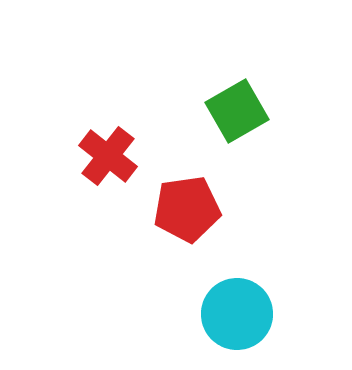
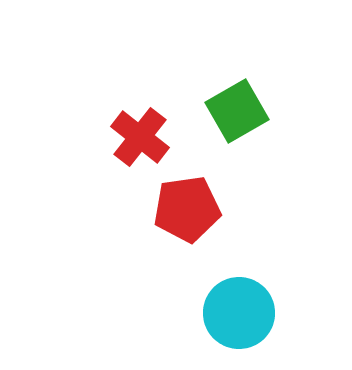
red cross: moved 32 px right, 19 px up
cyan circle: moved 2 px right, 1 px up
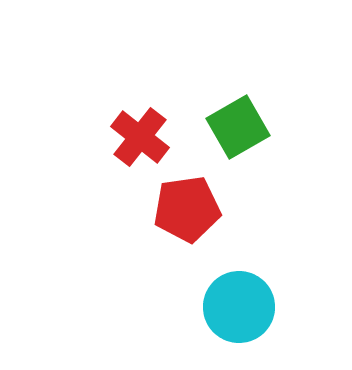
green square: moved 1 px right, 16 px down
cyan circle: moved 6 px up
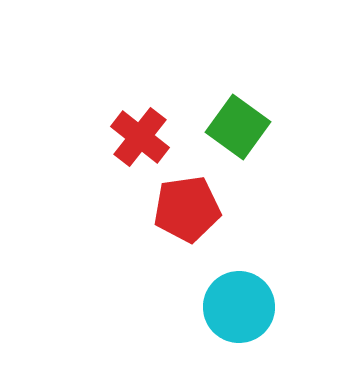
green square: rotated 24 degrees counterclockwise
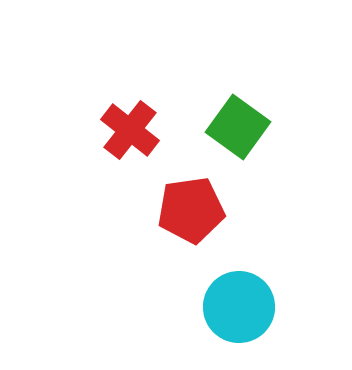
red cross: moved 10 px left, 7 px up
red pentagon: moved 4 px right, 1 px down
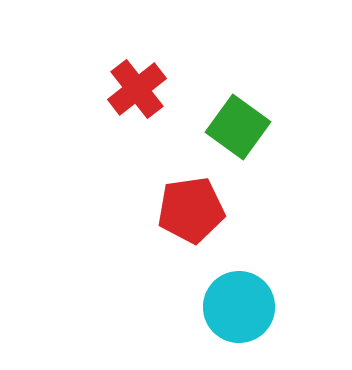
red cross: moved 7 px right, 41 px up; rotated 14 degrees clockwise
